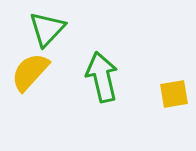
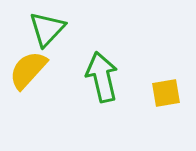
yellow semicircle: moved 2 px left, 2 px up
yellow square: moved 8 px left, 1 px up
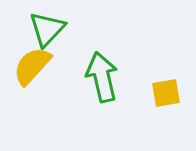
yellow semicircle: moved 4 px right, 4 px up
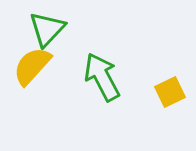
green arrow: rotated 15 degrees counterclockwise
yellow square: moved 4 px right, 1 px up; rotated 16 degrees counterclockwise
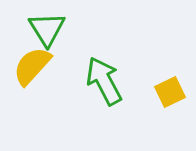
green triangle: rotated 15 degrees counterclockwise
green arrow: moved 2 px right, 4 px down
